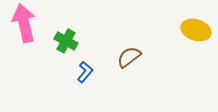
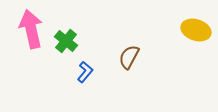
pink arrow: moved 7 px right, 6 px down
green cross: rotated 10 degrees clockwise
brown semicircle: rotated 25 degrees counterclockwise
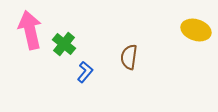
pink arrow: moved 1 px left, 1 px down
green cross: moved 2 px left, 3 px down
brown semicircle: rotated 20 degrees counterclockwise
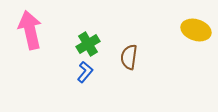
green cross: moved 24 px right; rotated 20 degrees clockwise
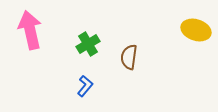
blue L-shape: moved 14 px down
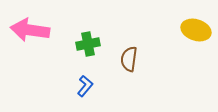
pink arrow: rotated 69 degrees counterclockwise
green cross: rotated 20 degrees clockwise
brown semicircle: moved 2 px down
